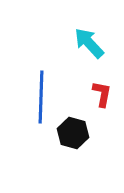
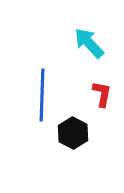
blue line: moved 1 px right, 2 px up
black hexagon: rotated 12 degrees clockwise
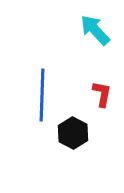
cyan arrow: moved 6 px right, 13 px up
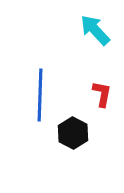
blue line: moved 2 px left
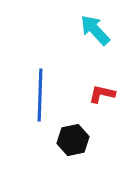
red L-shape: rotated 88 degrees counterclockwise
black hexagon: moved 7 px down; rotated 20 degrees clockwise
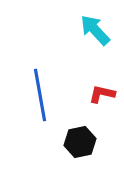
blue line: rotated 12 degrees counterclockwise
black hexagon: moved 7 px right, 2 px down
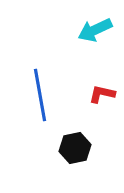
cyan arrow: rotated 72 degrees counterclockwise
black hexagon: moved 5 px left, 6 px down
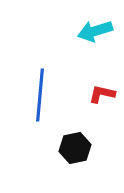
cyan arrow: moved 1 px down; rotated 8 degrees clockwise
blue line: rotated 15 degrees clockwise
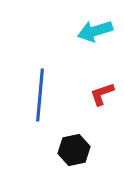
red L-shape: rotated 32 degrees counterclockwise
black hexagon: moved 1 px left, 2 px down
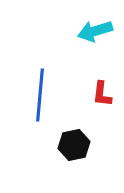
red L-shape: rotated 64 degrees counterclockwise
black hexagon: moved 5 px up
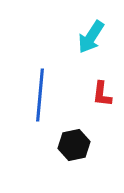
cyan arrow: moved 4 px left, 6 px down; rotated 40 degrees counterclockwise
